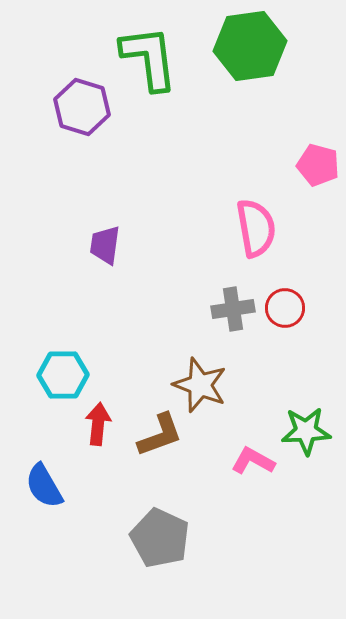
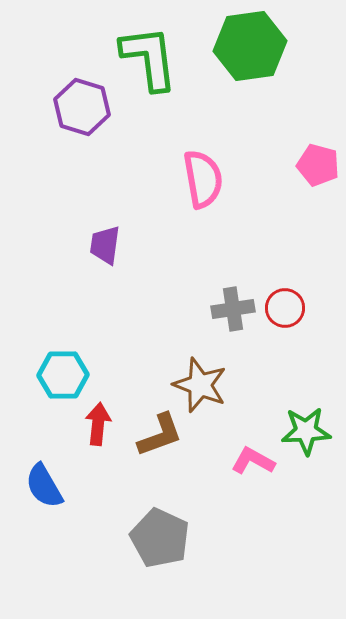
pink semicircle: moved 53 px left, 49 px up
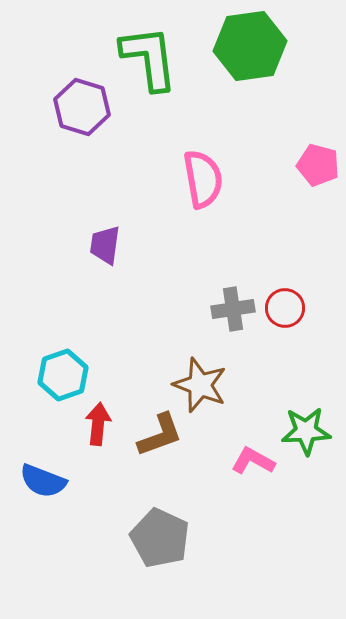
cyan hexagon: rotated 18 degrees counterclockwise
blue semicircle: moved 1 px left, 5 px up; rotated 39 degrees counterclockwise
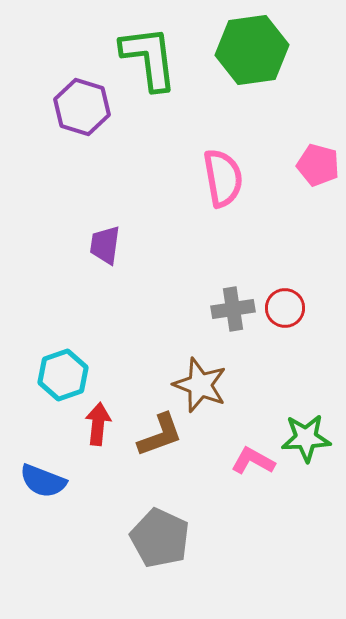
green hexagon: moved 2 px right, 4 px down
pink semicircle: moved 20 px right, 1 px up
green star: moved 7 px down
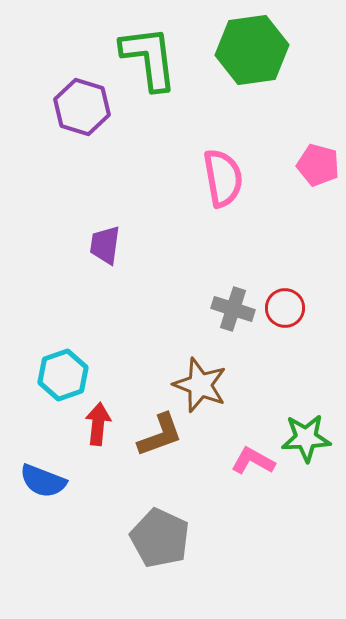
gray cross: rotated 27 degrees clockwise
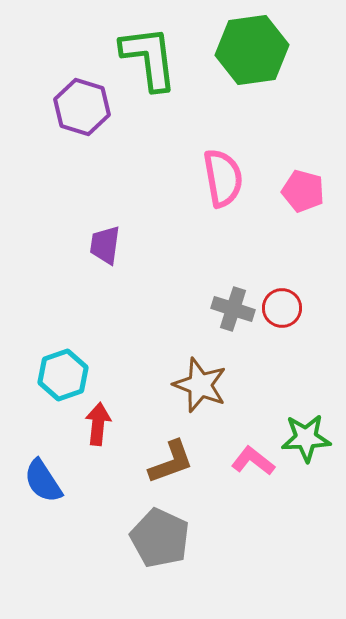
pink pentagon: moved 15 px left, 26 px down
red circle: moved 3 px left
brown L-shape: moved 11 px right, 27 px down
pink L-shape: rotated 9 degrees clockwise
blue semicircle: rotated 36 degrees clockwise
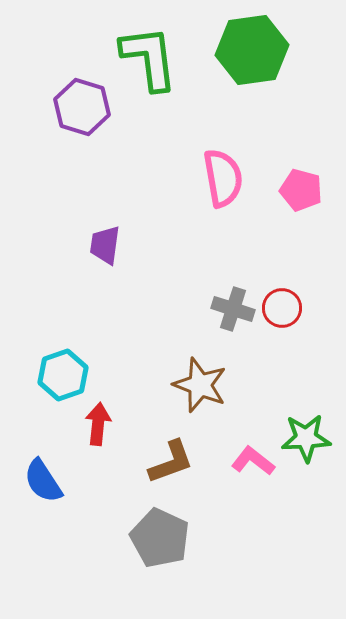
pink pentagon: moved 2 px left, 1 px up
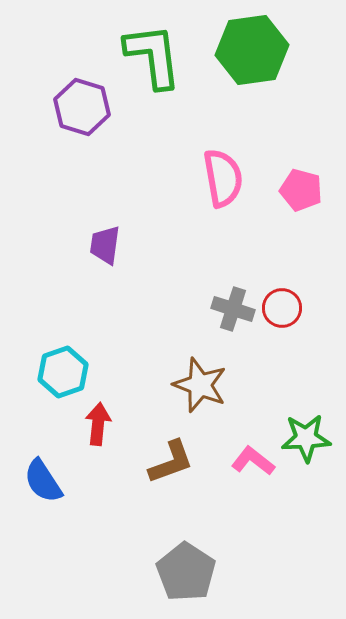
green L-shape: moved 4 px right, 2 px up
cyan hexagon: moved 3 px up
gray pentagon: moved 26 px right, 34 px down; rotated 8 degrees clockwise
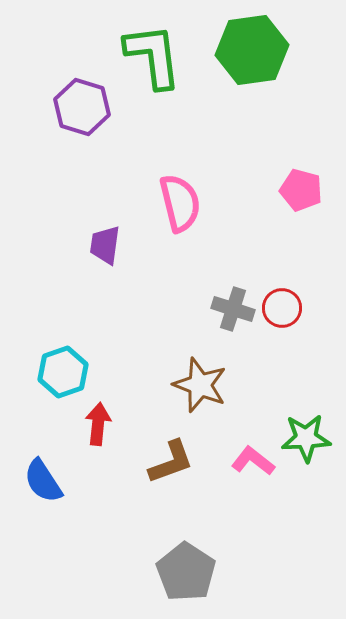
pink semicircle: moved 43 px left, 25 px down; rotated 4 degrees counterclockwise
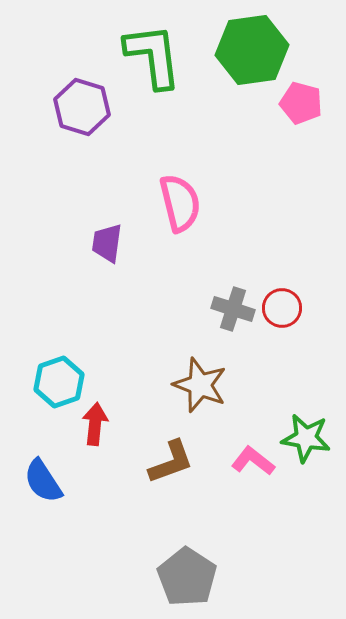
pink pentagon: moved 87 px up
purple trapezoid: moved 2 px right, 2 px up
cyan hexagon: moved 4 px left, 10 px down
red arrow: moved 3 px left
green star: rotated 12 degrees clockwise
gray pentagon: moved 1 px right, 5 px down
